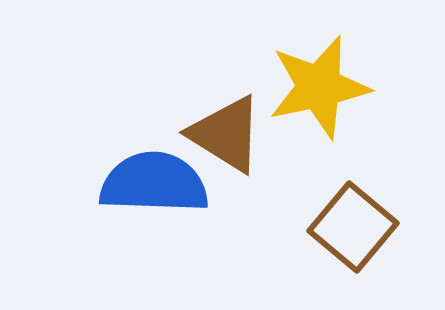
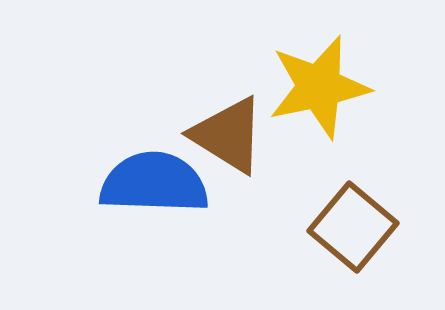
brown triangle: moved 2 px right, 1 px down
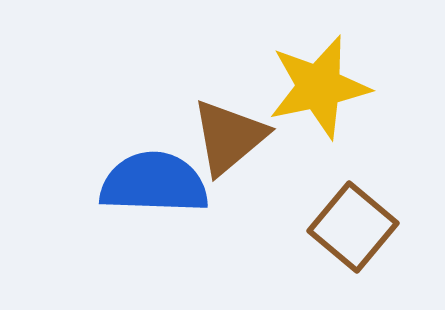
brown triangle: moved 1 px right, 2 px down; rotated 48 degrees clockwise
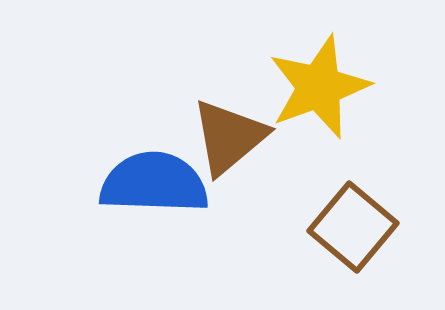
yellow star: rotated 8 degrees counterclockwise
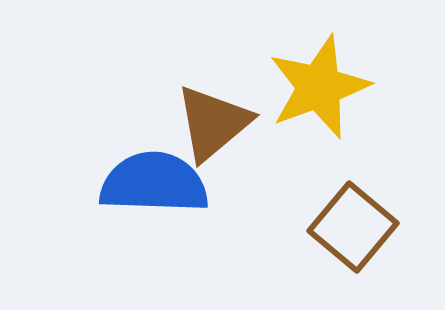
brown triangle: moved 16 px left, 14 px up
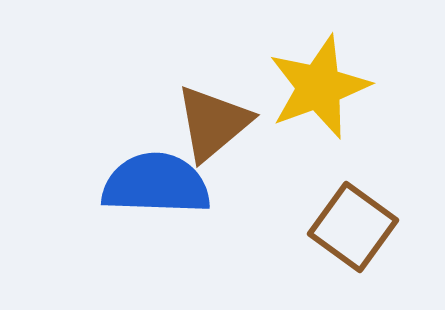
blue semicircle: moved 2 px right, 1 px down
brown square: rotated 4 degrees counterclockwise
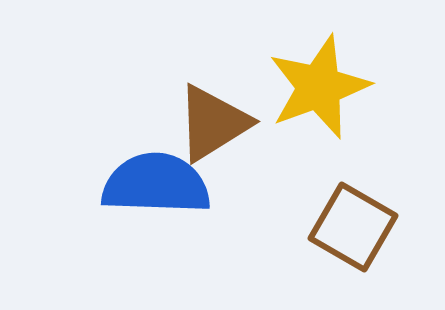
brown triangle: rotated 8 degrees clockwise
brown square: rotated 6 degrees counterclockwise
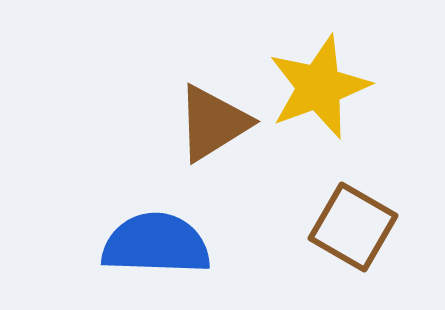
blue semicircle: moved 60 px down
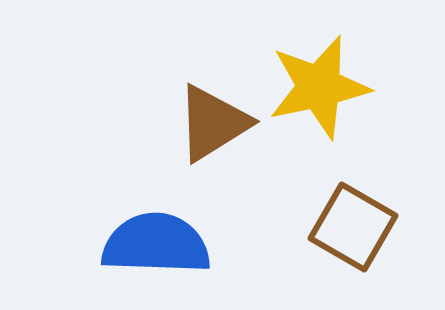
yellow star: rotated 8 degrees clockwise
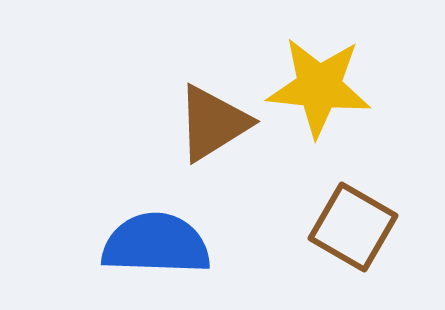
yellow star: rotated 18 degrees clockwise
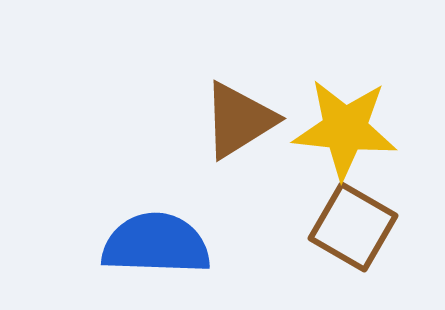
yellow star: moved 26 px right, 42 px down
brown triangle: moved 26 px right, 3 px up
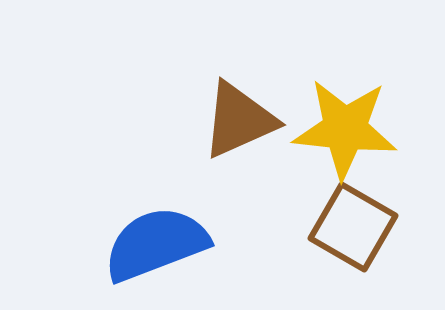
brown triangle: rotated 8 degrees clockwise
blue semicircle: rotated 23 degrees counterclockwise
